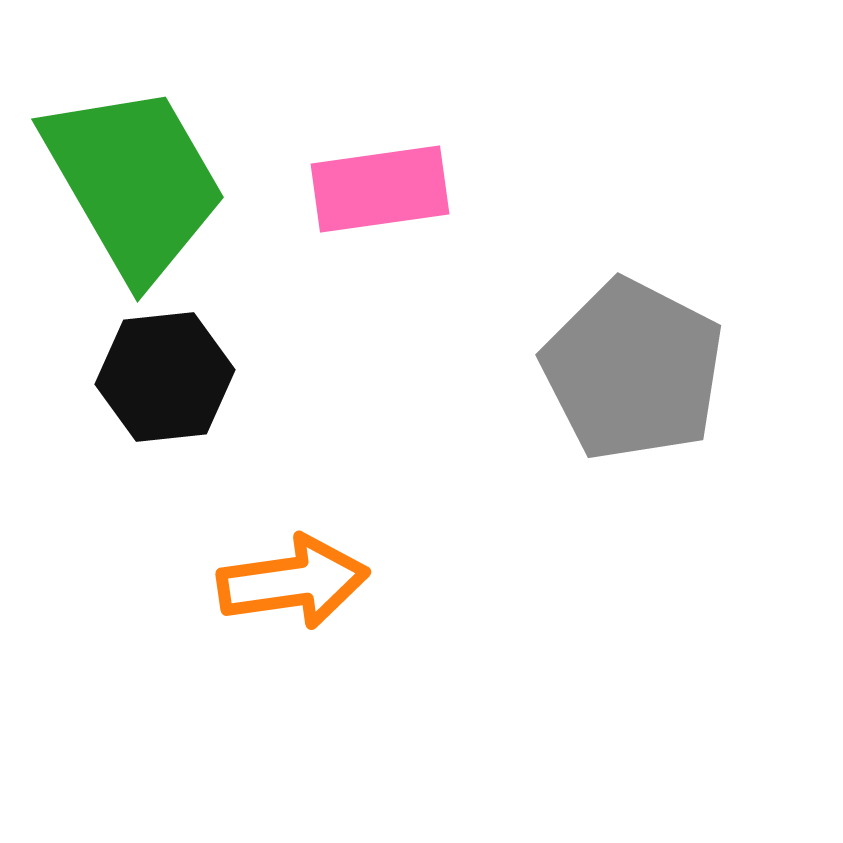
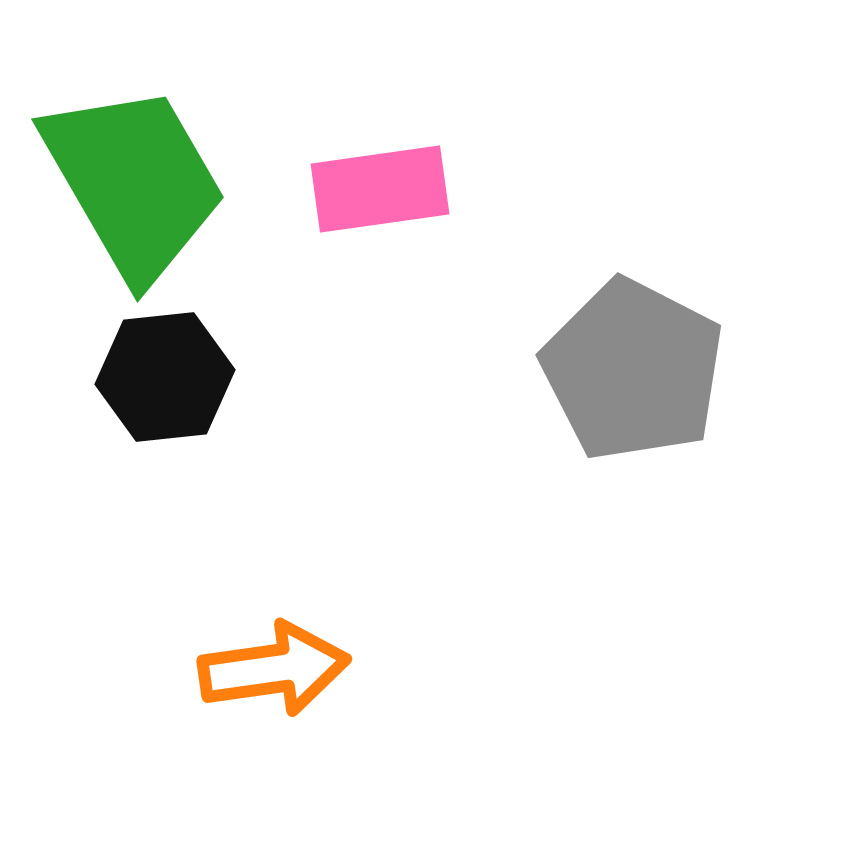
orange arrow: moved 19 px left, 87 px down
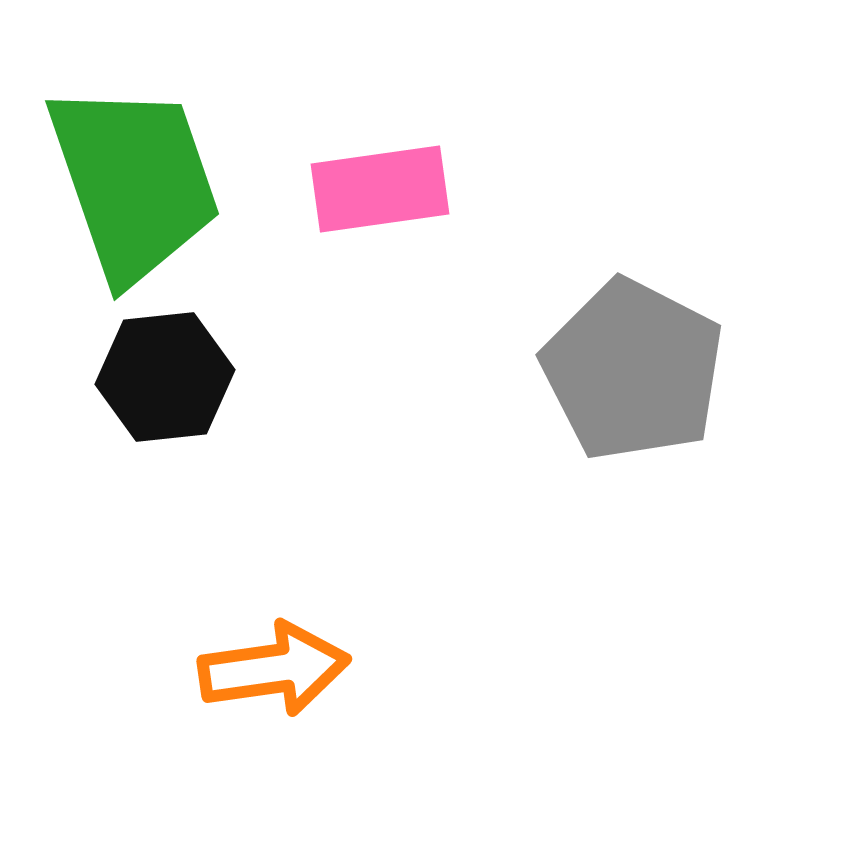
green trapezoid: rotated 11 degrees clockwise
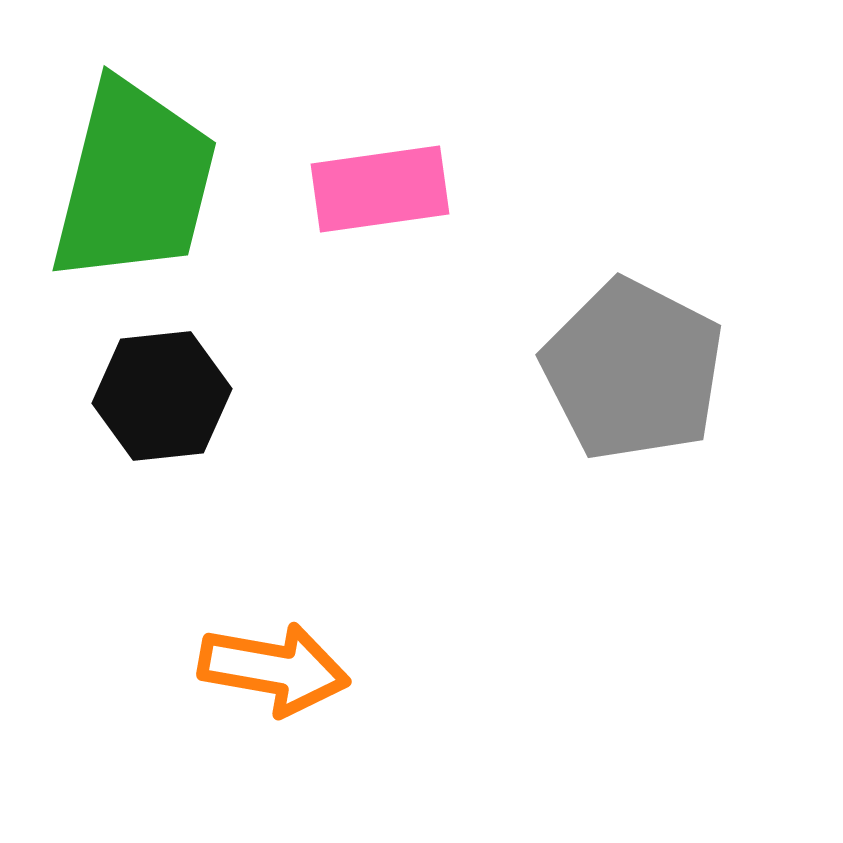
green trapezoid: rotated 33 degrees clockwise
black hexagon: moved 3 px left, 19 px down
orange arrow: rotated 18 degrees clockwise
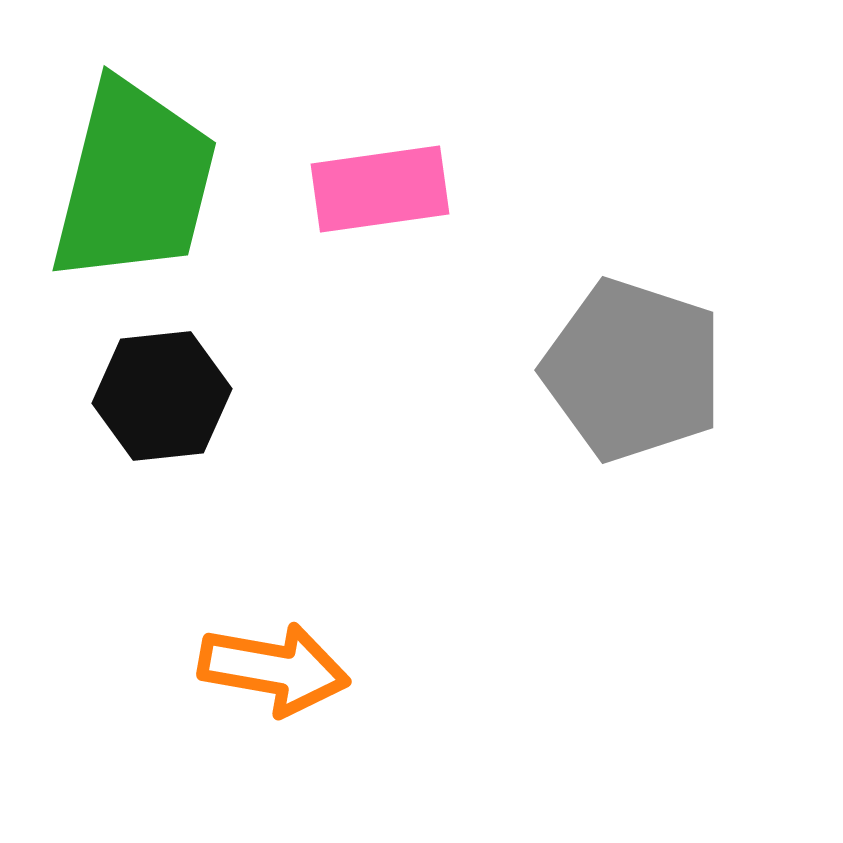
gray pentagon: rotated 9 degrees counterclockwise
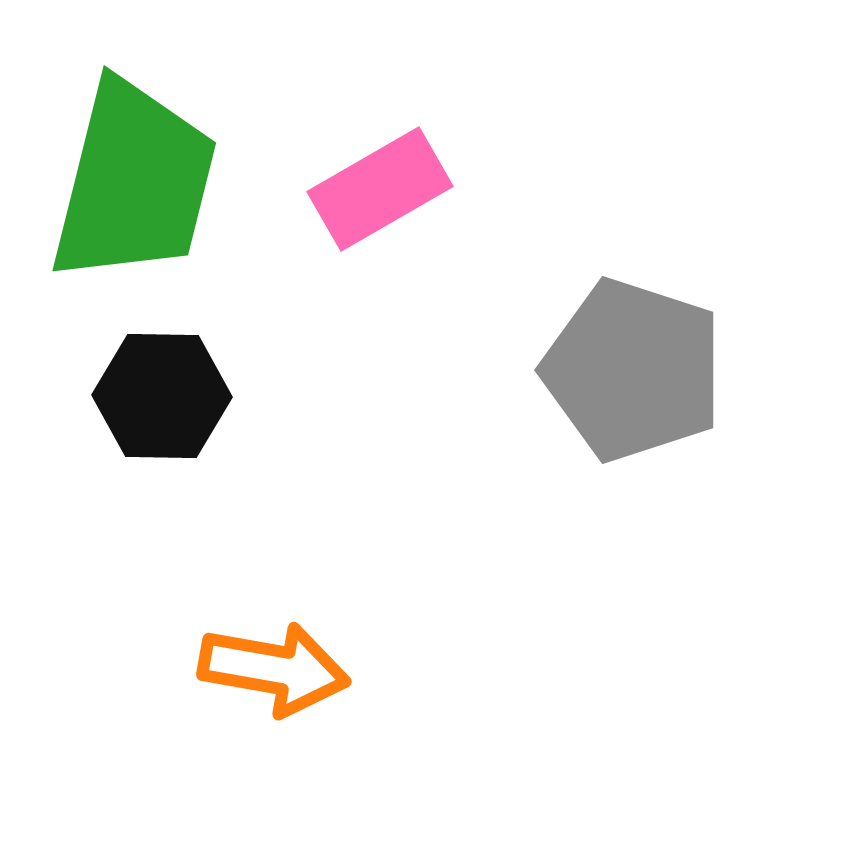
pink rectangle: rotated 22 degrees counterclockwise
black hexagon: rotated 7 degrees clockwise
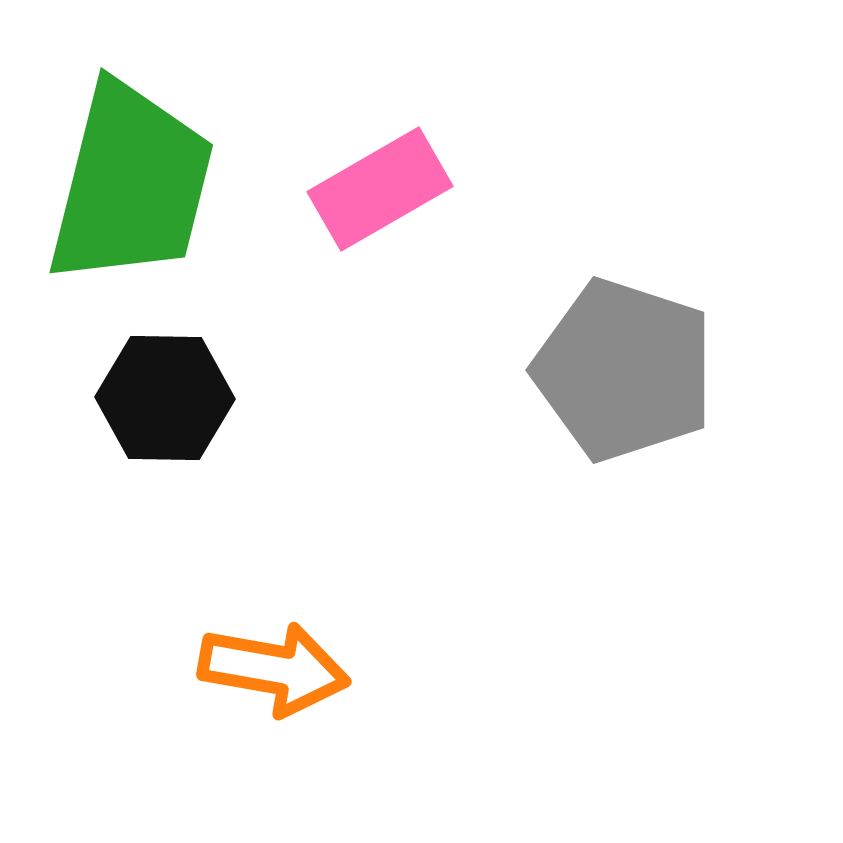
green trapezoid: moved 3 px left, 2 px down
gray pentagon: moved 9 px left
black hexagon: moved 3 px right, 2 px down
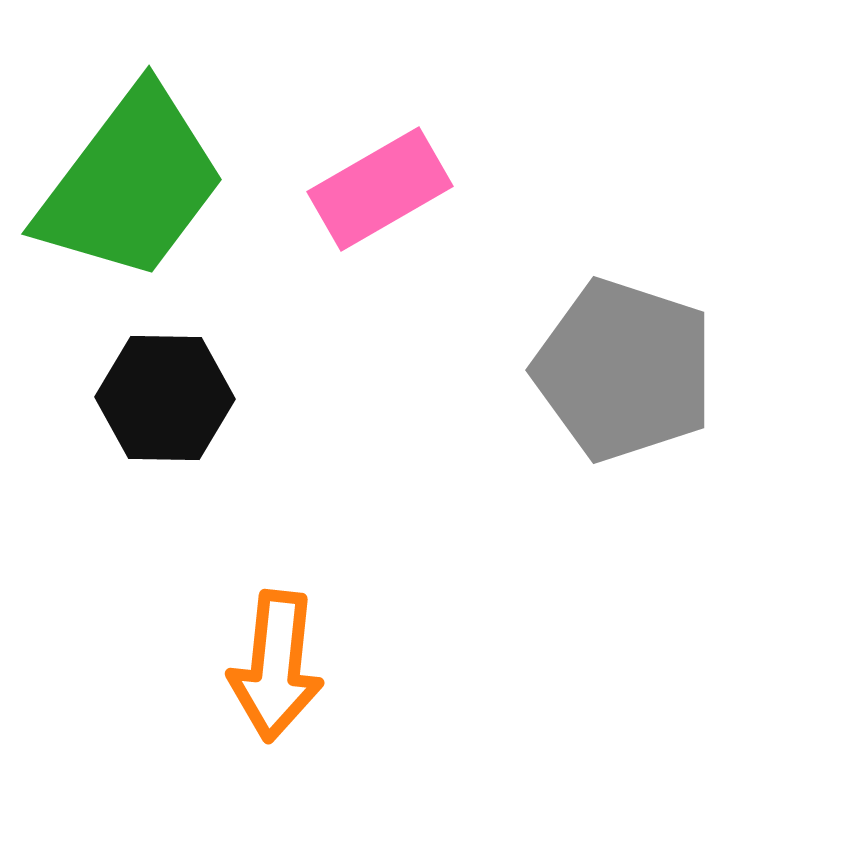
green trapezoid: rotated 23 degrees clockwise
orange arrow: moved 2 px right, 3 px up; rotated 86 degrees clockwise
